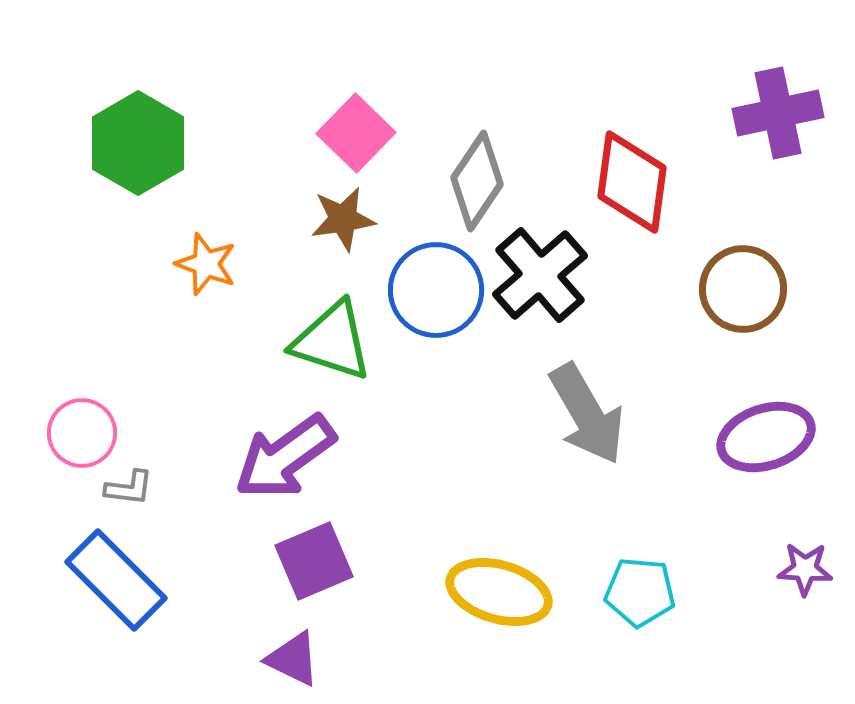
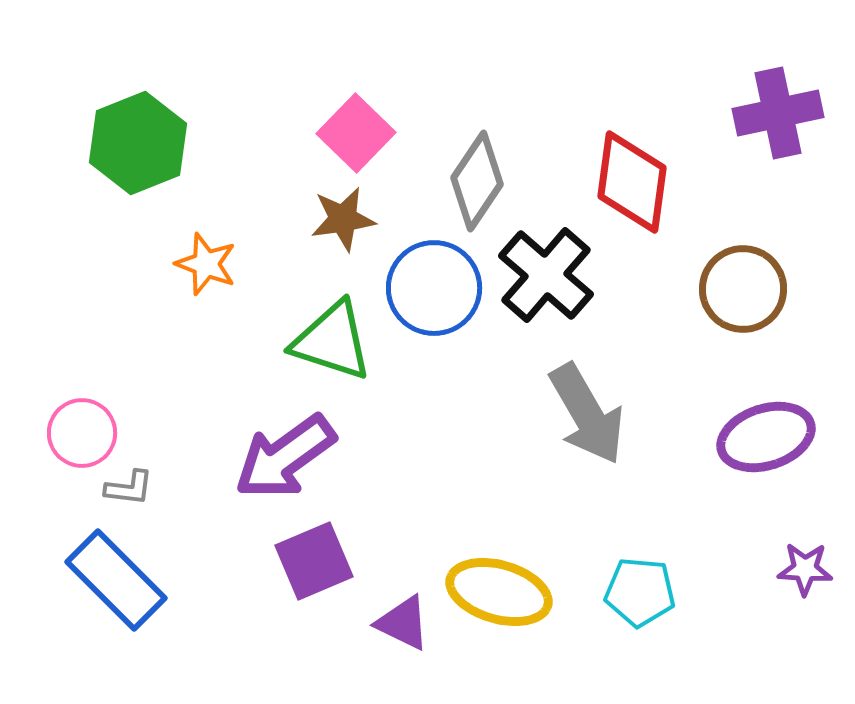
green hexagon: rotated 8 degrees clockwise
black cross: moved 6 px right; rotated 8 degrees counterclockwise
blue circle: moved 2 px left, 2 px up
purple triangle: moved 110 px right, 36 px up
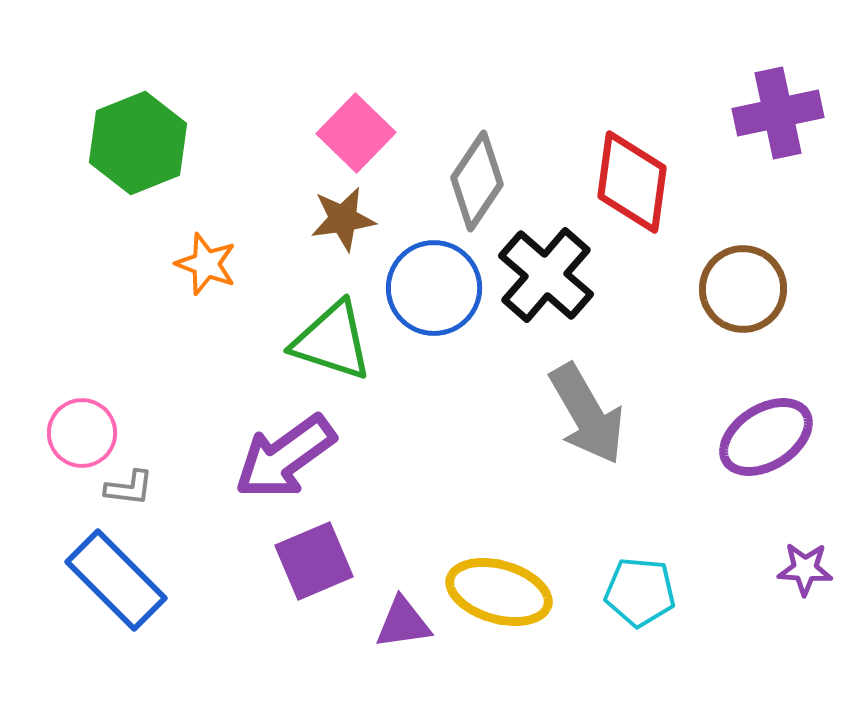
purple ellipse: rotated 14 degrees counterclockwise
purple triangle: rotated 34 degrees counterclockwise
